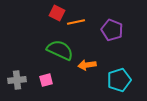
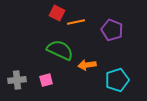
cyan pentagon: moved 2 px left
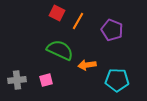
orange line: moved 2 px right, 1 px up; rotated 48 degrees counterclockwise
cyan pentagon: rotated 20 degrees clockwise
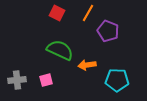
orange line: moved 10 px right, 8 px up
purple pentagon: moved 4 px left, 1 px down
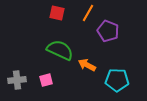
red square: rotated 14 degrees counterclockwise
orange arrow: rotated 36 degrees clockwise
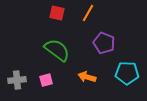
purple pentagon: moved 4 px left, 12 px down
green semicircle: moved 3 px left; rotated 12 degrees clockwise
orange arrow: moved 12 px down; rotated 12 degrees counterclockwise
cyan pentagon: moved 10 px right, 7 px up
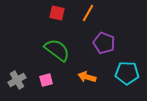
gray cross: rotated 24 degrees counterclockwise
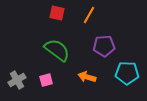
orange line: moved 1 px right, 2 px down
purple pentagon: moved 3 px down; rotated 25 degrees counterclockwise
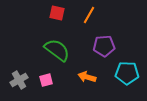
gray cross: moved 2 px right
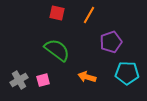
purple pentagon: moved 7 px right, 4 px up; rotated 15 degrees counterclockwise
pink square: moved 3 px left
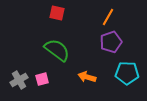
orange line: moved 19 px right, 2 px down
pink square: moved 1 px left, 1 px up
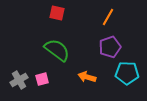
purple pentagon: moved 1 px left, 5 px down
